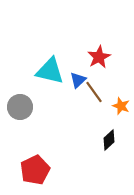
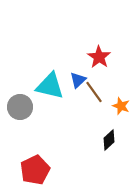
red star: rotated 10 degrees counterclockwise
cyan triangle: moved 15 px down
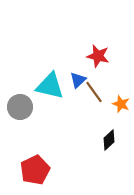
red star: moved 1 px left, 1 px up; rotated 20 degrees counterclockwise
orange star: moved 2 px up
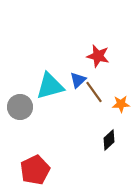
cyan triangle: rotated 28 degrees counterclockwise
orange star: rotated 24 degrees counterclockwise
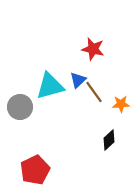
red star: moved 5 px left, 7 px up
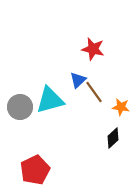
cyan triangle: moved 14 px down
orange star: moved 3 px down; rotated 12 degrees clockwise
black diamond: moved 4 px right, 2 px up
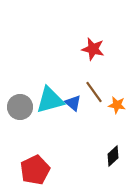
blue triangle: moved 5 px left, 23 px down; rotated 36 degrees counterclockwise
orange star: moved 4 px left, 2 px up
black diamond: moved 18 px down
